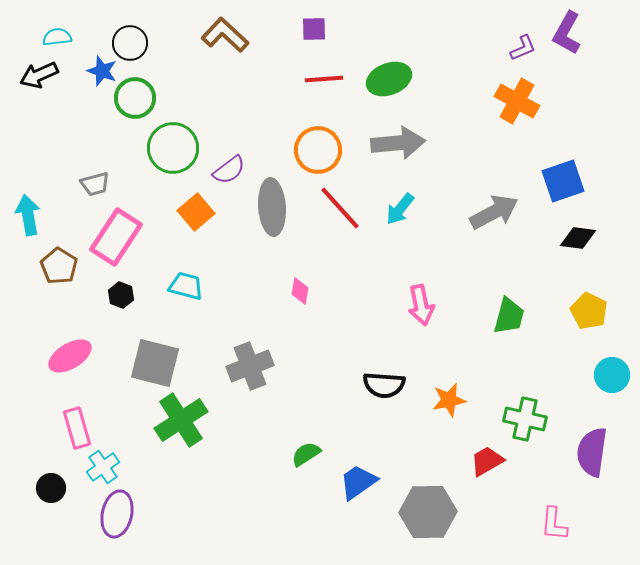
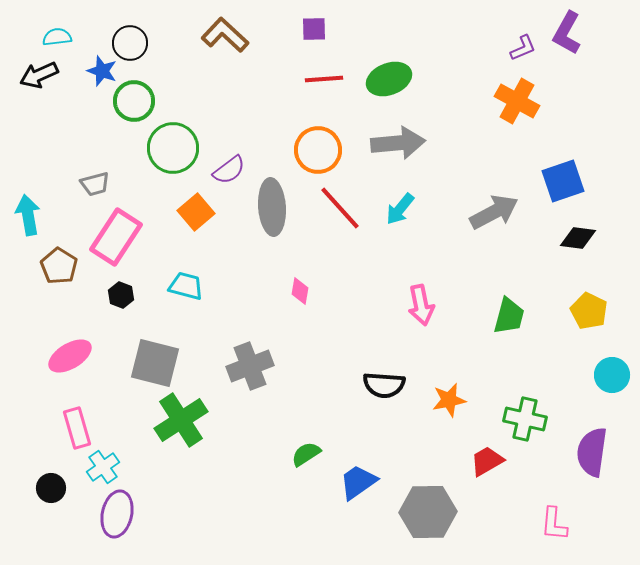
green circle at (135, 98): moved 1 px left, 3 px down
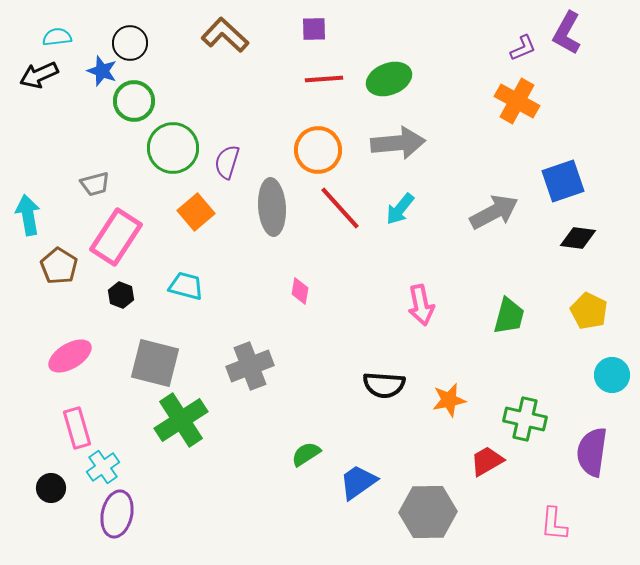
purple semicircle at (229, 170): moved 2 px left, 8 px up; rotated 144 degrees clockwise
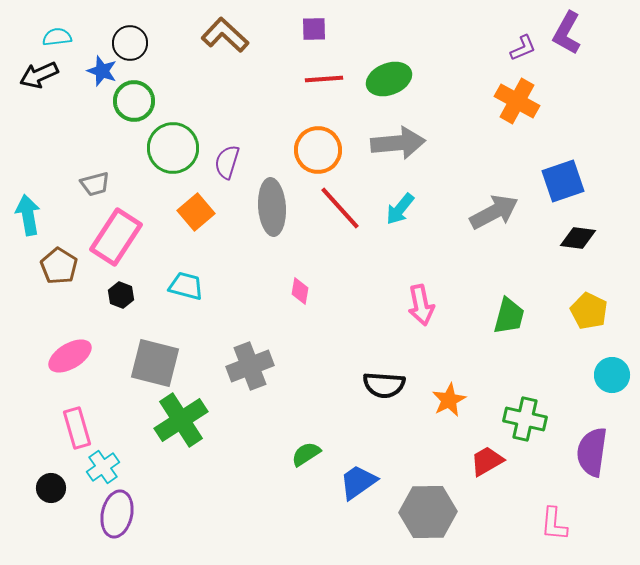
orange star at (449, 400): rotated 16 degrees counterclockwise
